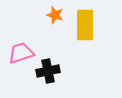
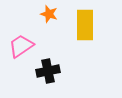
orange star: moved 6 px left, 1 px up
pink trapezoid: moved 7 px up; rotated 16 degrees counterclockwise
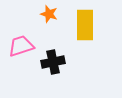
pink trapezoid: rotated 16 degrees clockwise
black cross: moved 5 px right, 9 px up
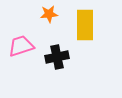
orange star: rotated 24 degrees counterclockwise
black cross: moved 4 px right, 5 px up
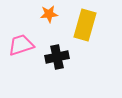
yellow rectangle: rotated 16 degrees clockwise
pink trapezoid: moved 1 px up
